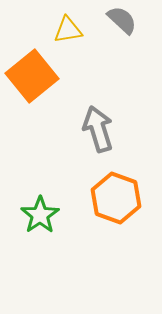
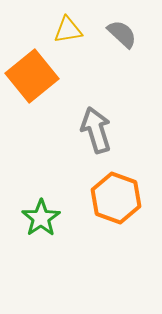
gray semicircle: moved 14 px down
gray arrow: moved 2 px left, 1 px down
green star: moved 1 px right, 3 px down
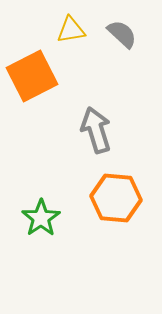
yellow triangle: moved 3 px right
orange square: rotated 12 degrees clockwise
orange hexagon: rotated 15 degrees counterclockwise
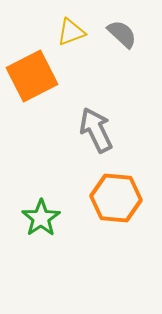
yellow triangle: moved 2 px down; rotated 12 degrees counterclockwise
gray arrow: rotated 9 degrees counterclockwise
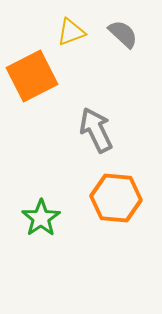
gray semicircle: moved 1 px right
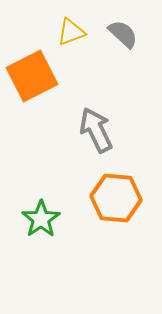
green star: moved 1 px down
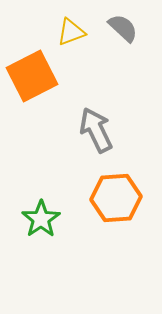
gray semicircle: moved 6 px up
orange hexagon: rotated 9 degrees counterclockwise
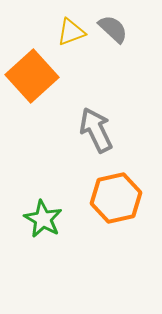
gray semicircle: moved 10 px left, 1 px down
orange square: rotated 15 degrees counterclockwise
orange hexagon: rotated 9 degrees counterclockwise
green star: moved 2 px right; rotated 9 degrees counterclockwise
